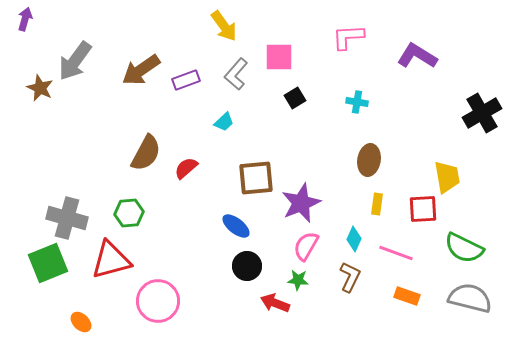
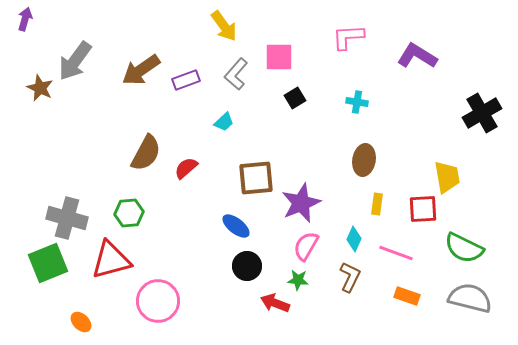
brown ellipse: moved 5 px left
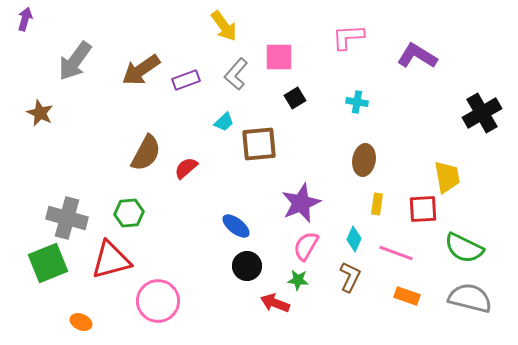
brown star: moved 25 px down
brown square: moved 3 px right, 34 px up
orange ellipse: rotated 20 degrees counterclockwise
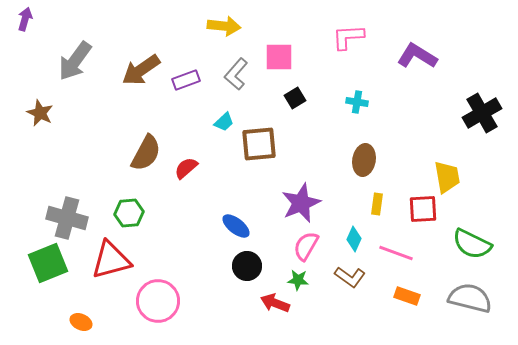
yellow arrow: rotated 48 degrees counterclockwise
green semicircle: moved 8 px right, 4 px up
brown L-shape: rotated 100 degrees clockwise
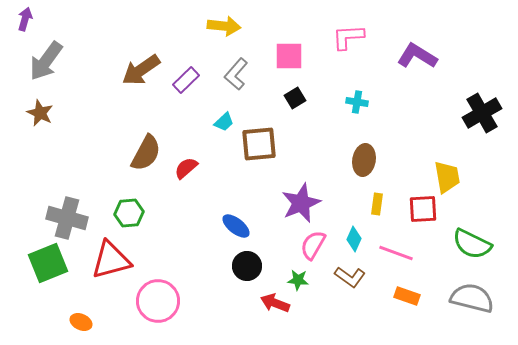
pink square: moved 10 px right, 1 px up
gray arrow: moved 29 px left
purple rectangle: rotated 24 degrees counterclockwise
pink semicircle: moved 7 px right, 1 px up
gray semicircle: moved 2 px right
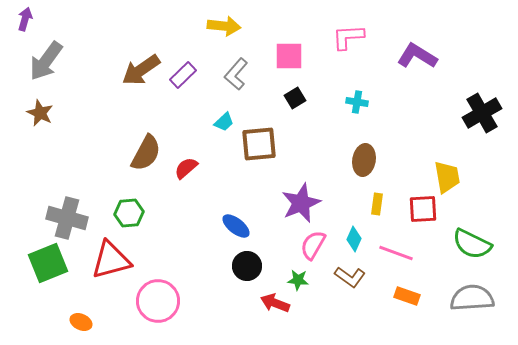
purple rectangle: moved 3 px left, 5 px up
gray semicircle: rotated 18 degrees counterclockwise
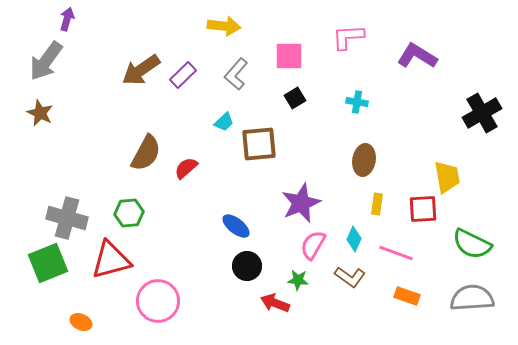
purple arrow: moved 42 px right
